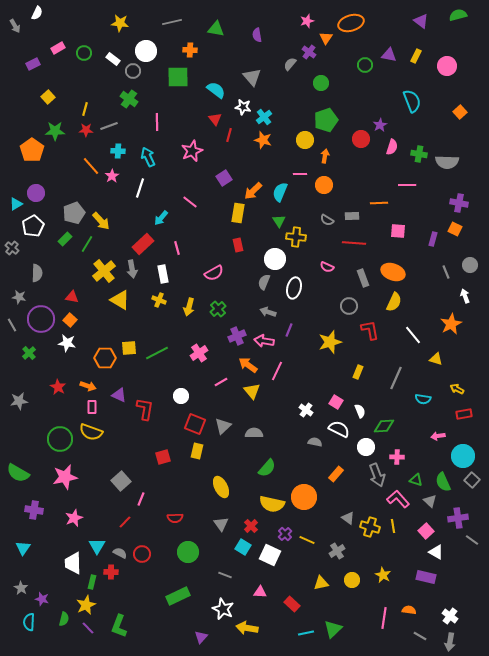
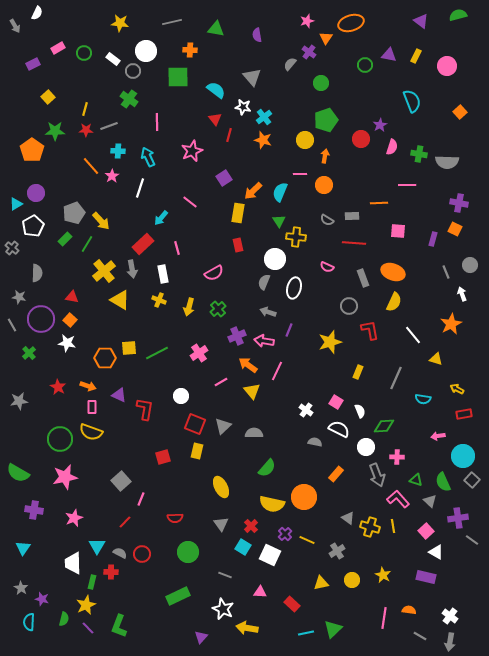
white arrow at (465, 296): moved 3 px left, 2 px up
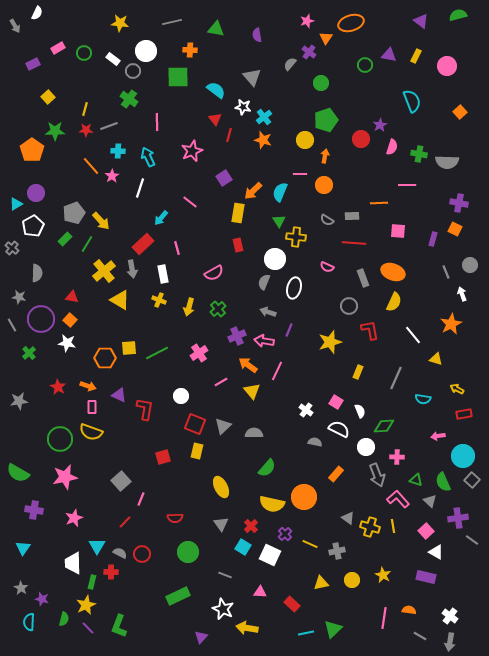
yellow line at (307, 540): moved 3 px right, 4 px down
gray cross at (337, 551): rotated 21 degrees clockwise
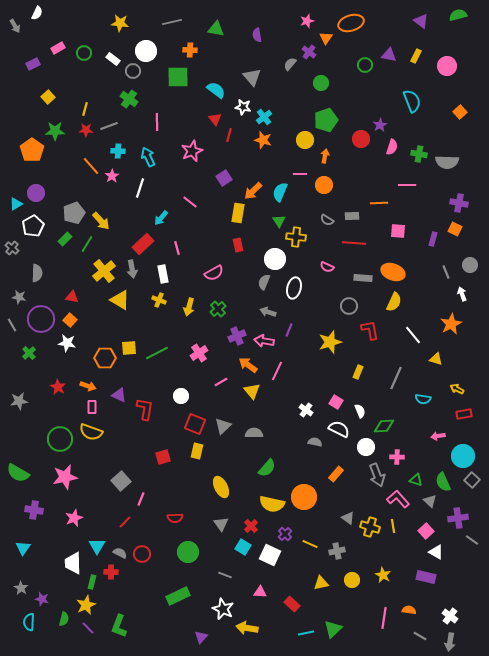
gray rectangle at (363, 278): rotated 66 degrees counterclockwise
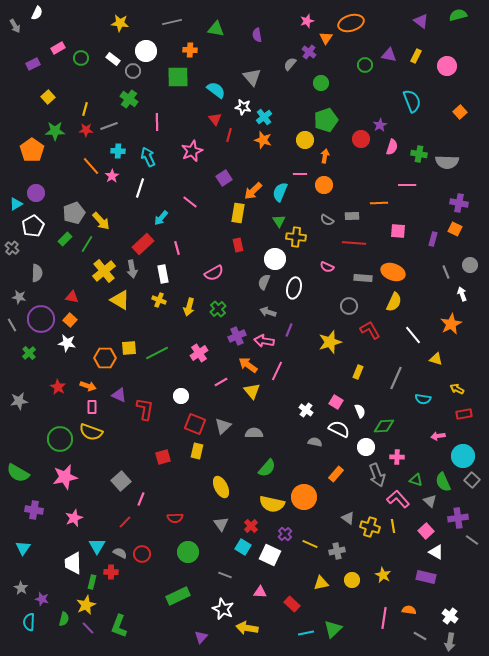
green circle at (84, 53): moved 3 px left, 5 px down
red L-shape at (370, 330): rotated 20 degrees counterclockwise
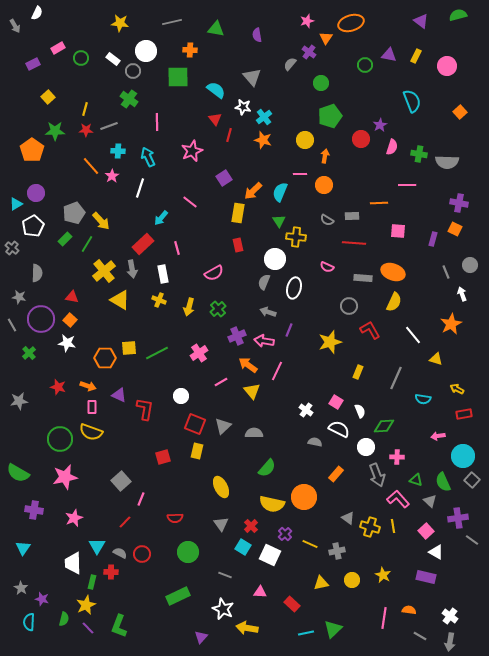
green pentagon at (326, 120): moved 4 px right, 4 px up
red star at (58, 387): rotated 14 degrees counterclockwise
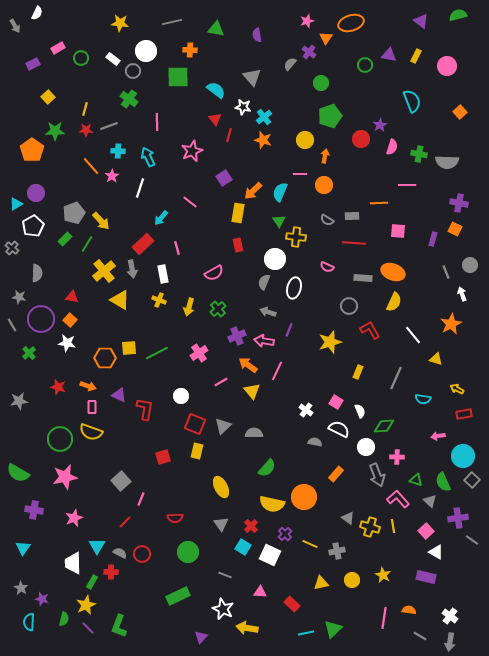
green rectangle at (92, 582): rotated 16 degrees clockwise
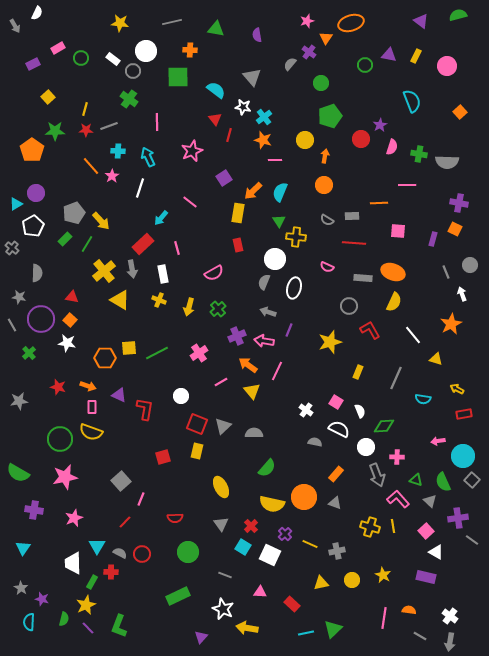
pink line at (300, 174): moved 25 px left, 14 px up
red square at (195, 424): moved 2 px right
pink arrow at (438, 436): moved 5 px down
gray triangle at (348, 518): moved 13 px left, 15 px up; rotated 16 degrees counterclockwise
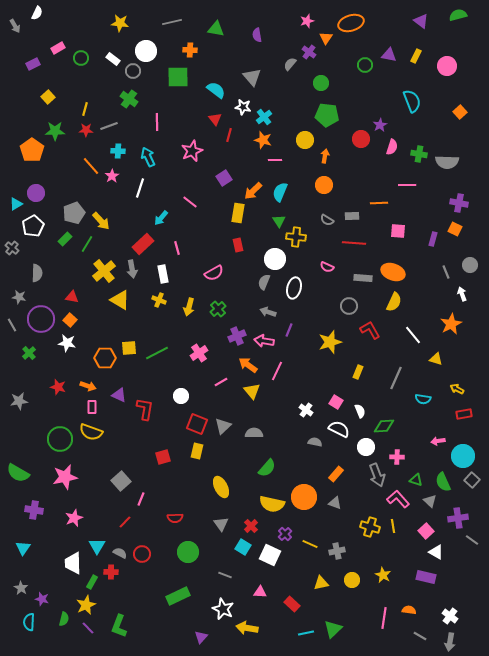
green pentagon at (330, 116): moved 3 px left, 1 px up; rotated 25 degrees clockwise
